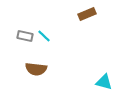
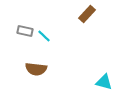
brown rectangle: rotated 24 degrees counterclockwise
gray rectangle: moved 5 px up
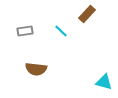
gray rectangle: rotated 21 degrees counterclockwise
cyan line: moved 17 px right, 5 px up
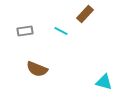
brown rectangle: moved 2 px left
cyan line: rotated 16 degrees counterclockwise
brown semicircle: moved 1 px right; rotated 15 degrees clockwise
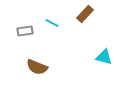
cyan line: moved 9 px left, 8 px up
brown semicircle: moved 2 px up
cyan triangle: moved 25 px up
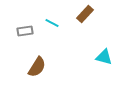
brown semicircle: rotated 80 degrees counterclockwise
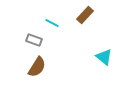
brown rectangle: moved 1 px down
gray rectangle: moved 9 px right, 9 px down; rotated 28 degrees clockwise
cyan triangle: rotated 24 degrees clockwise
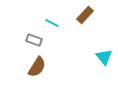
cyan triangle: rotated 12 degrees clockwise
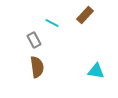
gray rectangle: rotated 42 degrees clockwise
cyan triangle: moved 8 px left, 14 px down; rotated 42 degrees counterclockwise
brown semicircle: rotated 40 degrees counterclockwise
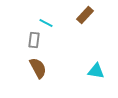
cyan line: moved 6 px left
gray rectangle: rotated 35 degrees clockwise
brown semicircle: moved 1 px right, 1 px down; rotated 20 degrees counterclockwise
